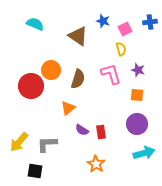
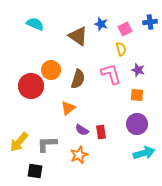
blue star: moved 2 px left, 3 px down
orange star: moved 17 px left, 9 px up; rotated 18 degrees clockwise
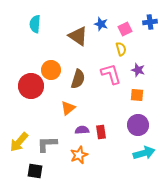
cyan semicircle: rotated 108 degrees counterclockwise
purple circle: moved 1 px right, 1 px down
purple semicircle: rotated 144 degrees clockwise
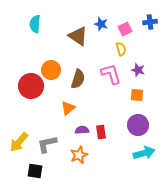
gray L-shape: rotated 10 degrees counterclockwise
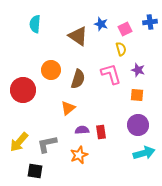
red circle: moved 8 px left, 4 px down
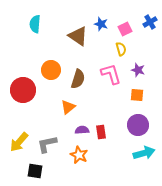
blue cross: rotated 24 degrees counterclockwise
orange triangle: moved 1 px up
orange star: rotated 24 degrees counterclockwise
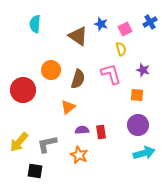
purple star: moved 5 px right
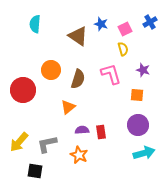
yellow semicircle: moved 2 px right
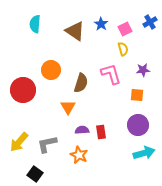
blue star: rotated 16 degrees clockwise
brown triangle: moved 3 px left, 5 px up
purple star: rotated 24 degrees counterclockwise
brown semicircle: moved 3 px right, 4 px down
orange triangle: rotated 21 degrees counterclockwise
black square: moved 3 px down; rotated 28 degrees clockwise
